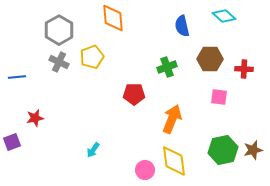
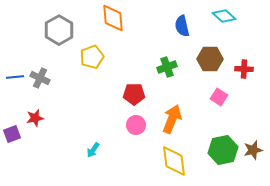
gray cross: moved 19 px left, 16 px down
blue line: moved 2 px left
pink square: rotated 24 degrees clockwise
purple square: moved 8 px up
pink circle: moved 9 px left, 45 px up
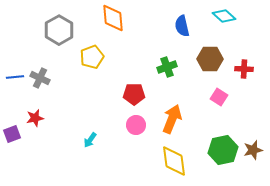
cyan arrow: moved 3 px left, 10 px up
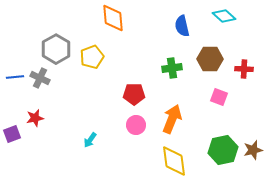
gray hexagon: moved 3 px left, 19 px down
green cross: moved 5 px right, 1 px down; rotated 12 degrees clockwise
pink square: rotated 12 degrees counterclockwise
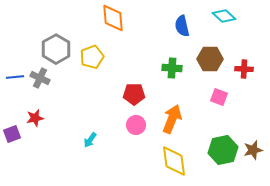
green cross: rotated 12 degrees clockwise
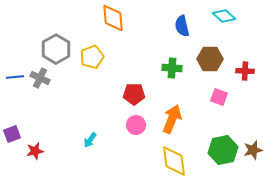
red cross: moved 1 px right, 2 px down
red star: moved 33 px down
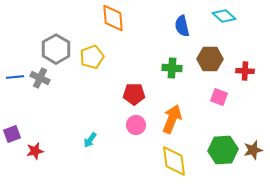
green hexagon: rotated 8 degrees clockwise
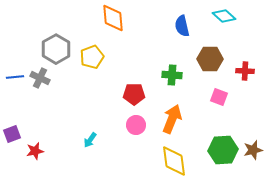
green cross: moved 7 px down
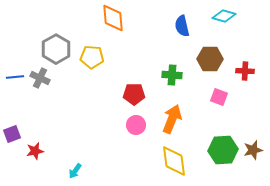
cyan diamond: rotated 25 degrees counterclockwise
yellow pentagon: rotated 25 degrees clockwise
cyan arrow: moved 15 px left, 31 px down
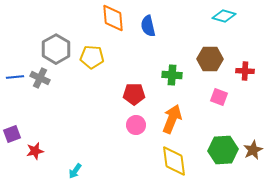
blue semicircle: moved 34 px left
brown star: rotated 12 degrees counterclockwise
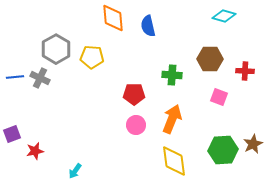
brown star: moved 6 px up
